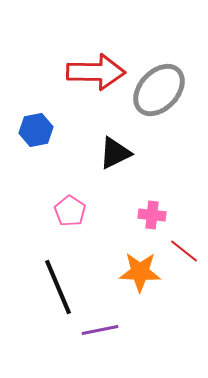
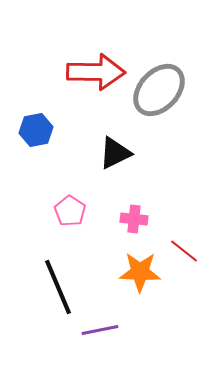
pink cross: moved 18 px left, 4 px down
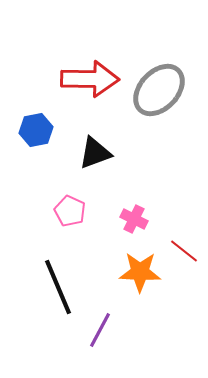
red arrow: moved 6 px left, 7 px down
black triangle: moved 20 px left; rotated 6 degrees clockwise
pink pentagon: rotated 8 degrees counterclockwise
pink cross: rotated 20 degrees clockwise
purple line: rotated 51 degrees counterclockwise
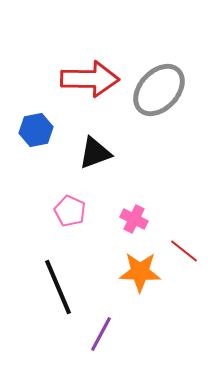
purple line: moved 1 px right, 4 px down
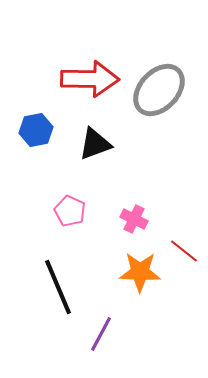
black triangle: moved 9 px up
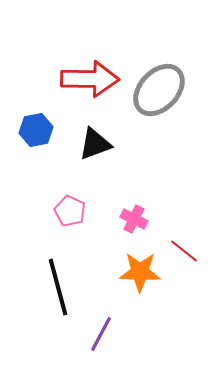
black line: rotated 8 degrees clockwise
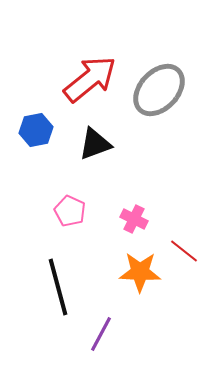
red arrow: rotated 40 degrees counterclockwise
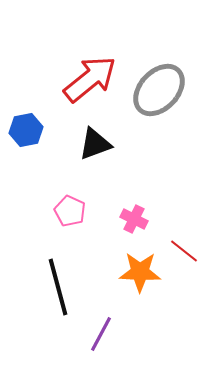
blue hexagon: moved 10 px left
